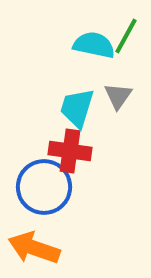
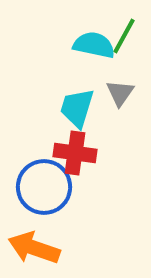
green line: moved 2 px left
gray triangle: moved 2 px right, 3 px up
red cross: moved 5 px right, 2 px down
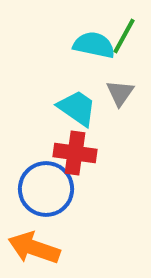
cyan trapezoid: rotated 108 degrees clockwise
blue circle: moved 2 px right, 2 px down
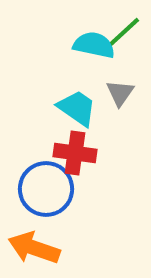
green line: moved 4 px up; rotated 18 degrees clockwise
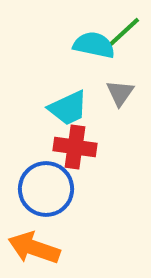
cyan trapezoid: moved 9 px left; rotated 120 degrees clockwise
red cross: moved 6 px up
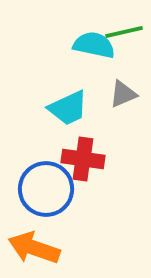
green line: rotated 30 degrees clockwise
gray triangle: moved 3 px right, 1 px down; rotated 32 degrees clockwise
red cross: moved 8 px right, 12 px down
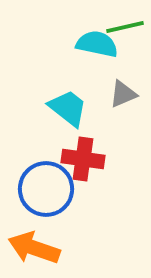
green line: moved 1 px right, 5 px up
cyan semicircle: moved 3 px right, 1 px up
cyan trapezoid: rotated 117 degrees counterclockwise
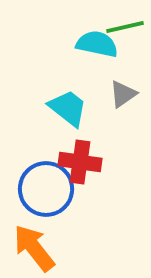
gray triangle: rotated 12 degrees counterclockwise
red cross: moved 3 px left, 3 px down
orange arrow: rotated 33 degrees clockwise
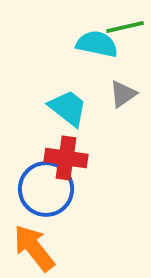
red cross: moved 14 px left, 4 px up
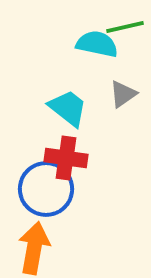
orange arrow: rotated 48 degrees clockwise
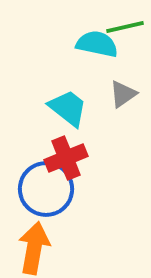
red cross: rotated 30 degrees counterclockwise
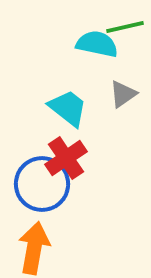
red cross: rotated 12 degrees counterclockwise
blue circle: moved 4 px left, 5 px up
